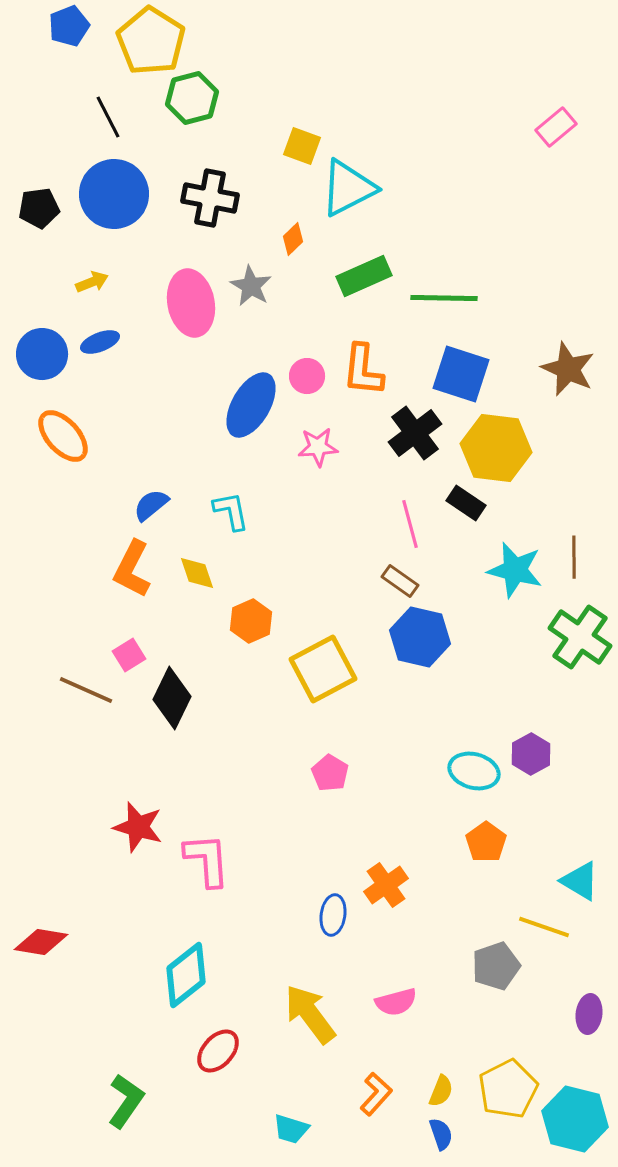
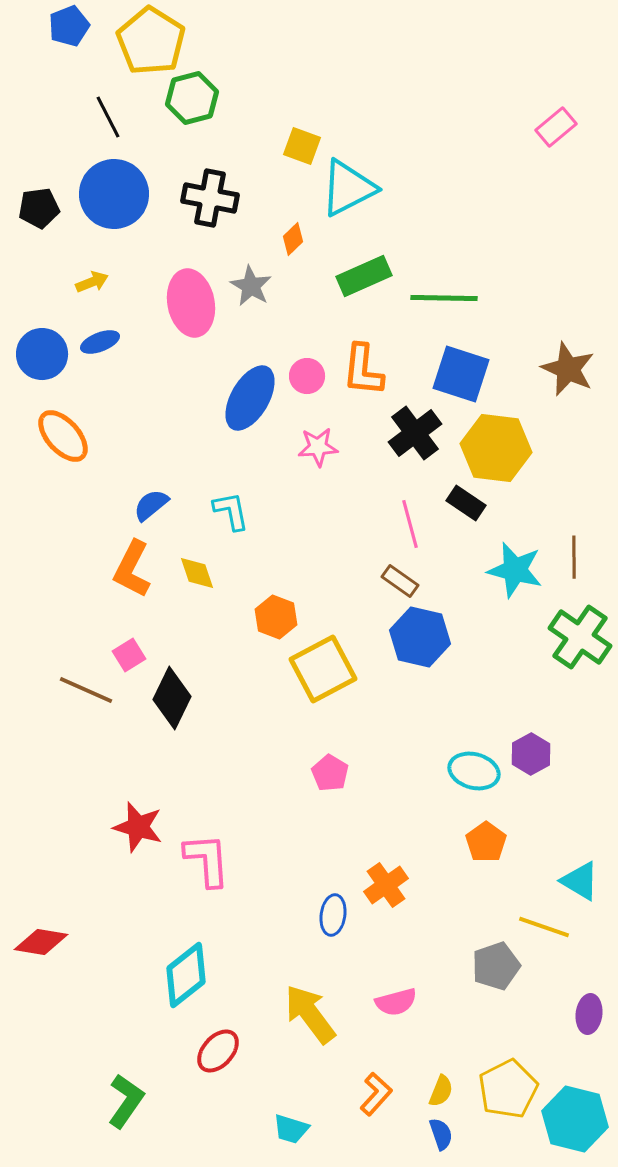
blue ellipse at (251, 405): moved 1 px left, 7 px up
orange hexagon at (251, 621): moved 25 px right, 4 px up; rotated 15 degrees counterclockwise
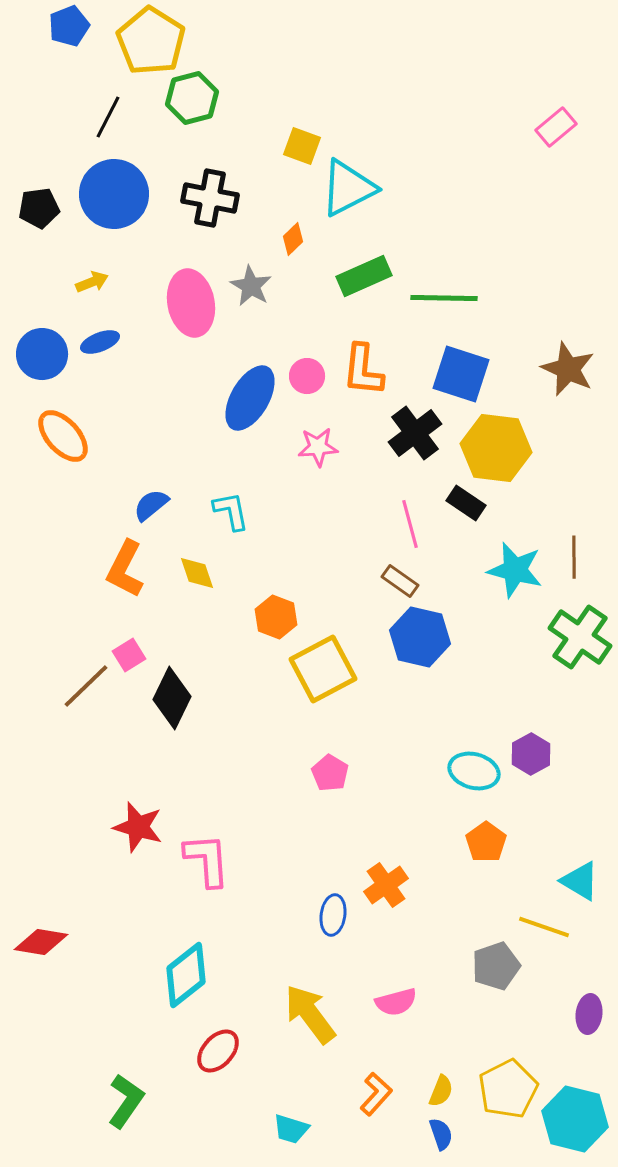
black line at (108, 117): rotated 54 degrees clockwise
orange L-shape at (132, 569): moved 7 px left
brown line at (86, 690): moved 4 px up; rotated 68 degrees counterclockwise
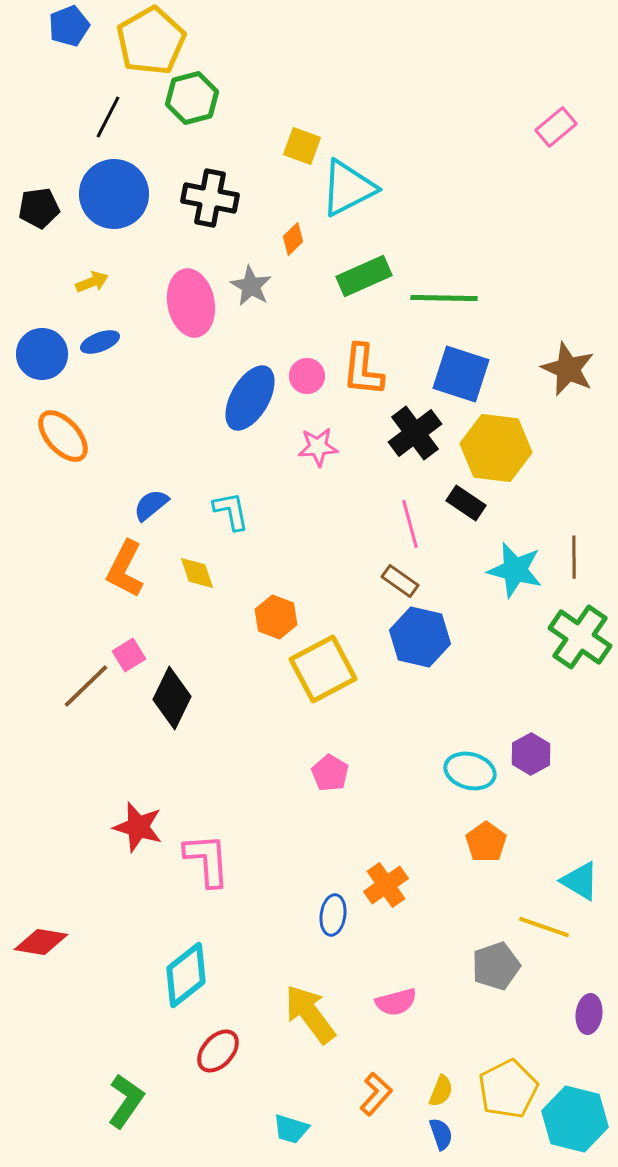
yellow pentagon at (151, 41): rotated 10 degrees clockwise
cyan ellipse at (474, 771): moved 4 px left
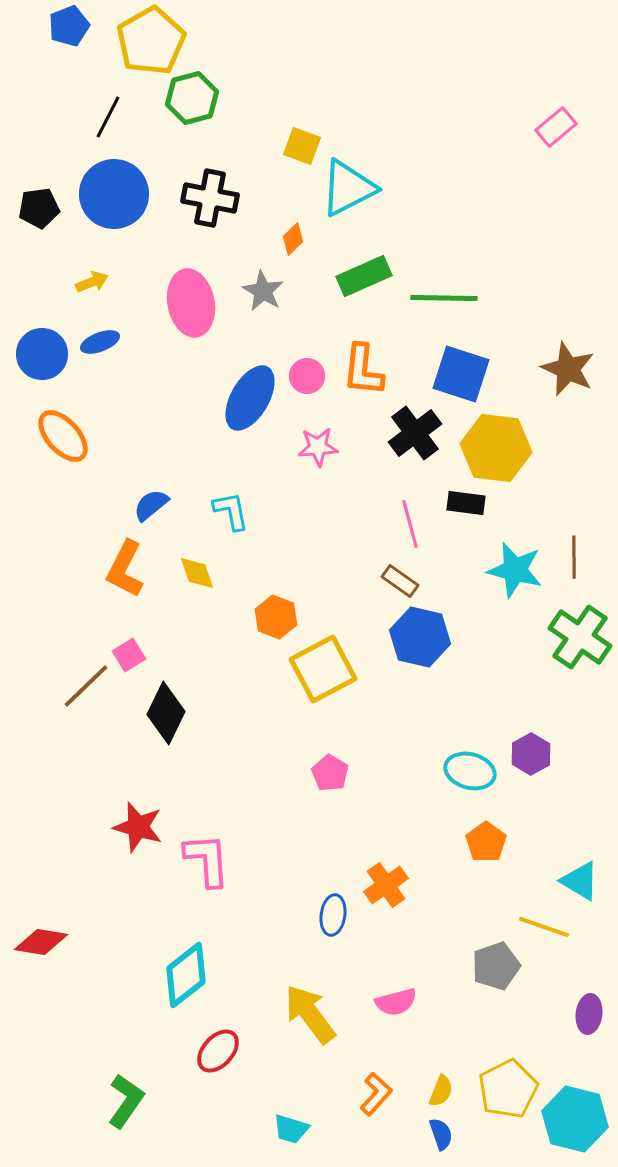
gray star at (251, 286): moved 12 px right, 5 px down
black rectangle at (466, 503): rotated 27 degrees counterclockwise
black diamond at (172, 698): moved 6 px left, 15 px down
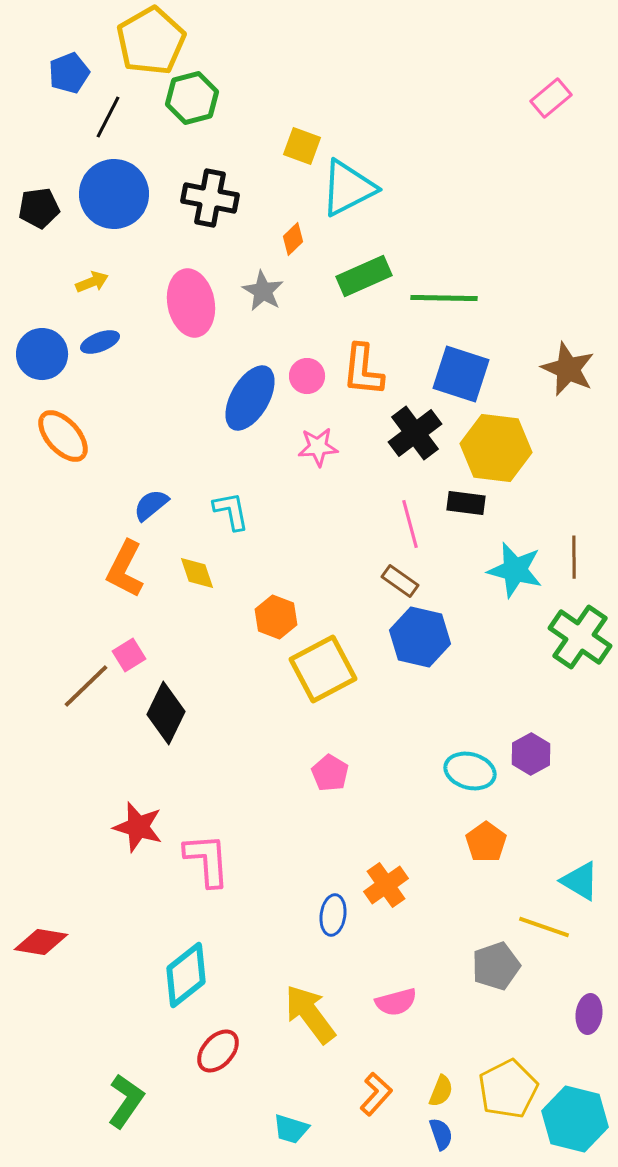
blue pentagon at (69, 26): moved 47 px down
pink rectangle at (556, 127): moved 5 px left, 29 px up
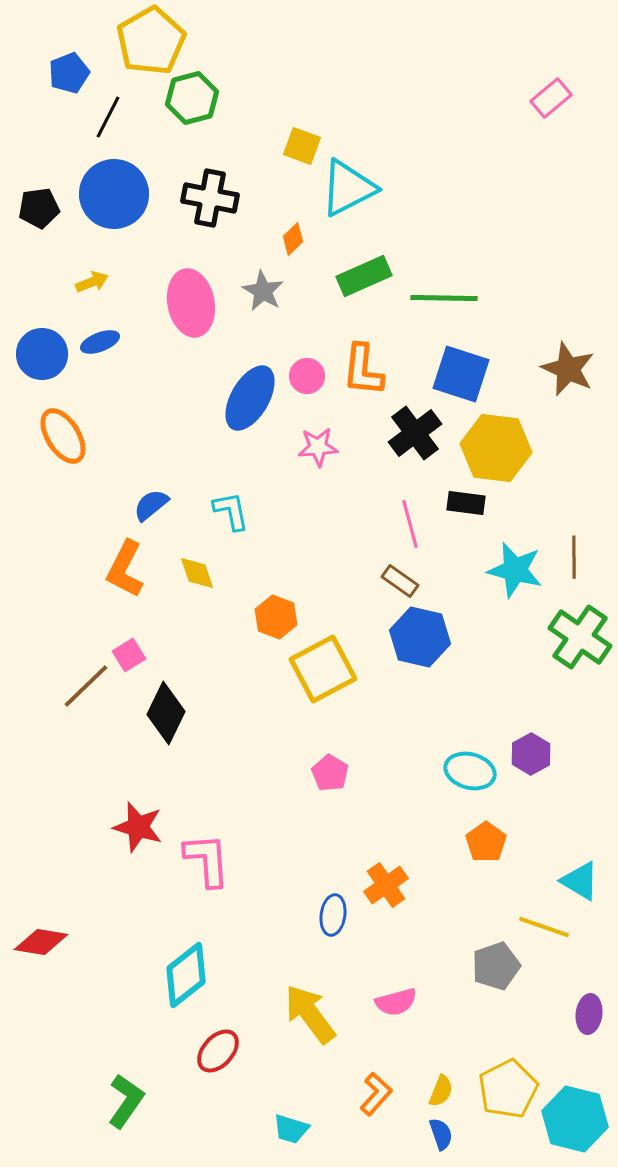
orange ellipse at (63, 436): rotated 10 degrees clockwise
